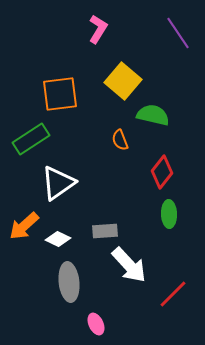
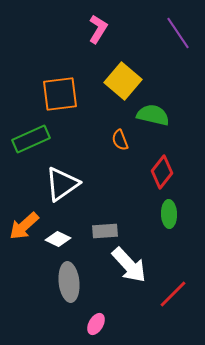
green rectangle: rotated 9 degrees clockwise
white triangle: moved 4 px right, 1 px down
pink ellipse: rotated 55 degrees clockwise
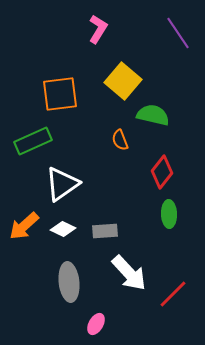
green rectangle: moved 2 px right, 2 px down
white diamond: moved 5 px right, 10 px up
white arrow: moved 8 px down
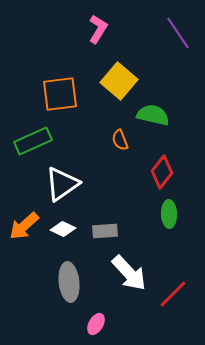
yellow square: moved 4 px left
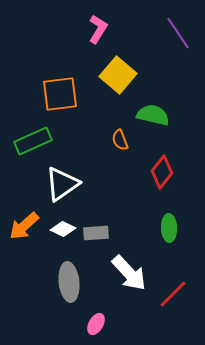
yellow square: moved 1 px left, 6 px up
green ellipse: moved 14 px down
gray rectangle: moved 9 px left, 2 px down
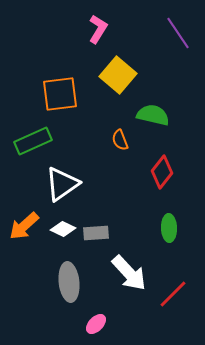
pink ellipse: rotated 15 degrees clockwise
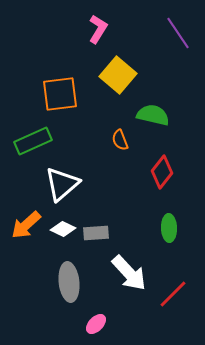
white triangle: rotated 6 degrees counterclockwise
orange arrow: moved 2 px right, 1 px up
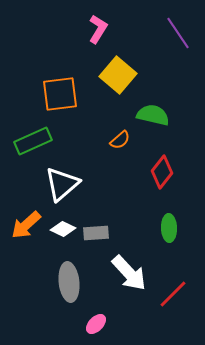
orange semicircle: rotated 110 degrees counterclockwise
